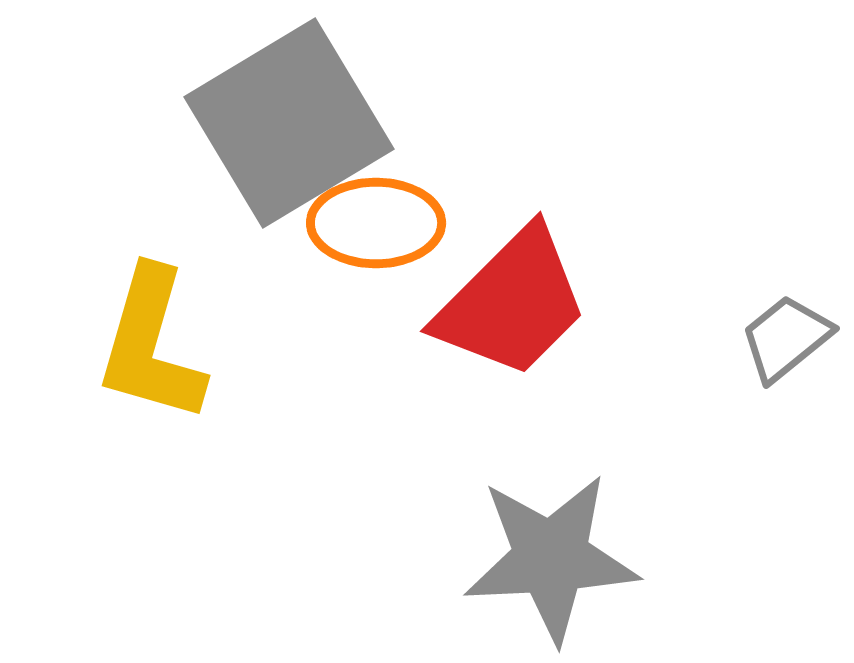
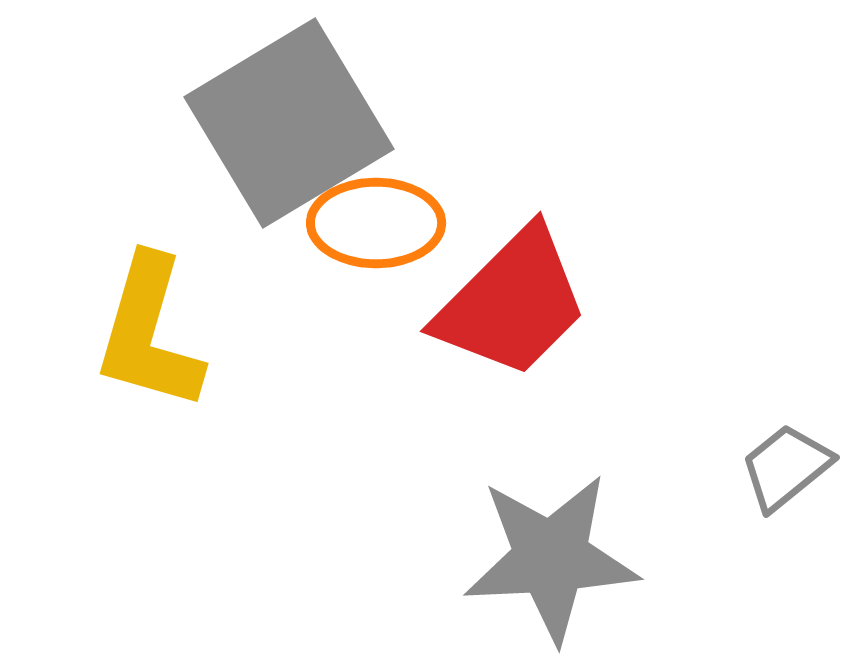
gray trapezoid: moved 129 px down
yellow L-shape: moved 2 px left, 12 px up
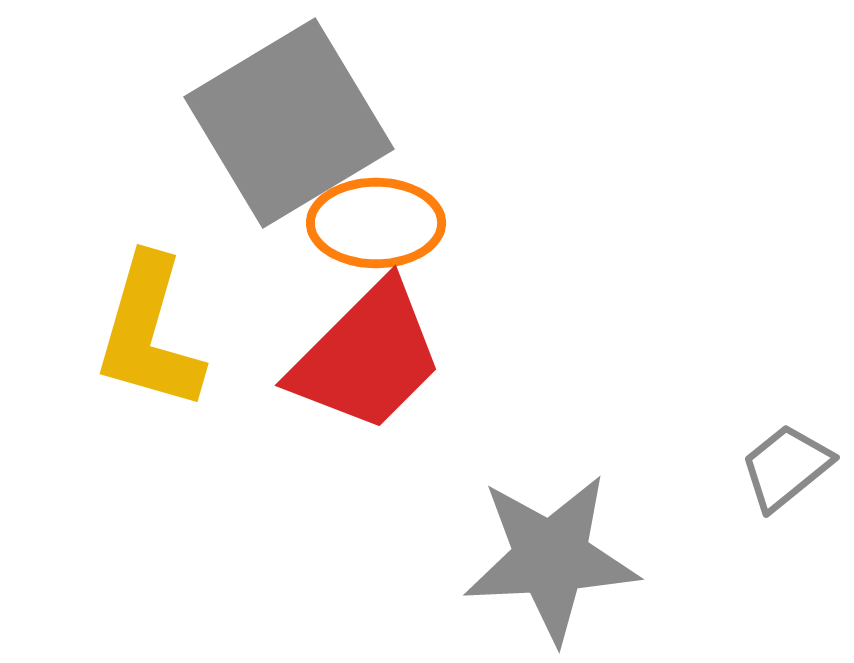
red trapezoid: moved 145 px left, 54 px down
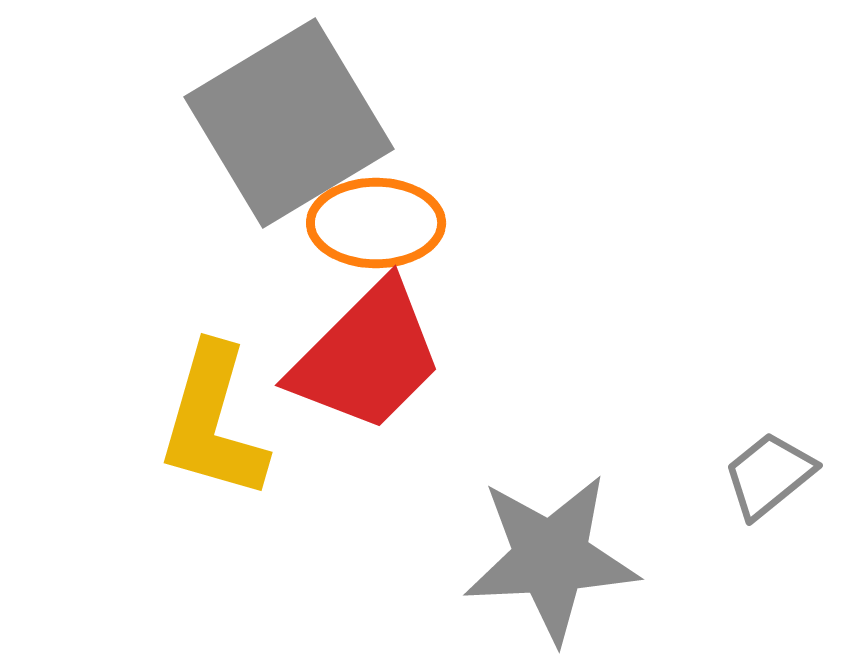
yellow L-shape: moved 64 px right, 89 px down
gray trapezoid: moved 17 px left, 8 px down
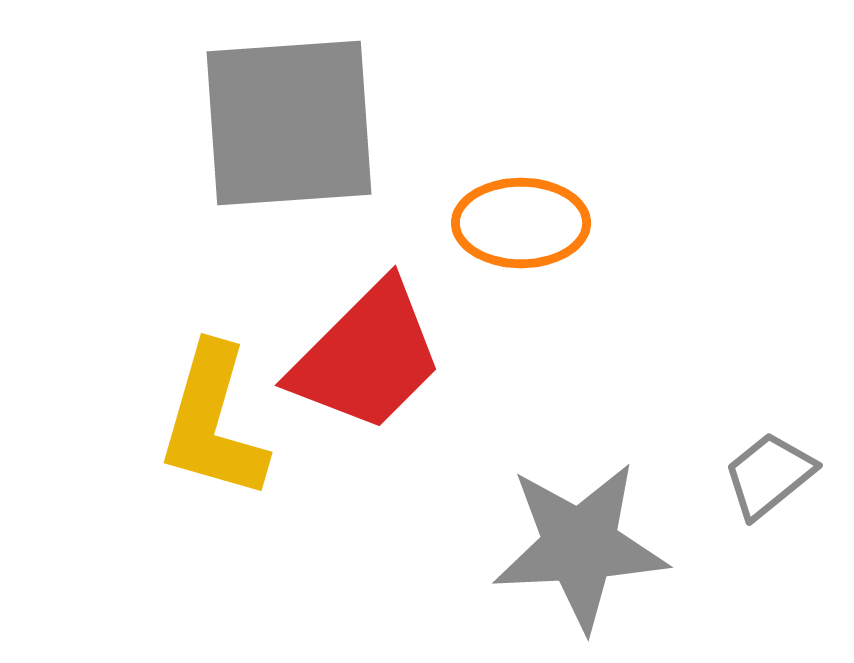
gray square: rotated 27 degrees clockwise
orange ellipse: moved 145 px right
gray star: moved 29 px right, 12 px up
